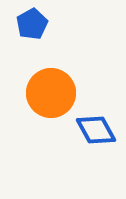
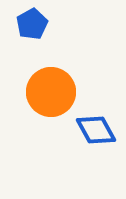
orange circle: moved 1 px up
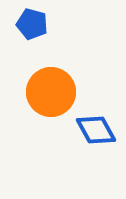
blue pentagon: rotated 28 degrees counterclockwise
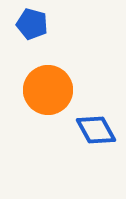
orange circle: moved 3 px left, 2 px up
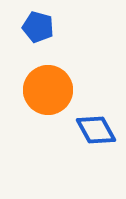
blue pentagon: moved 6 px right, 3 px down
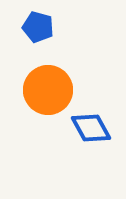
blue diamond: moved 5 px left, 2 px up
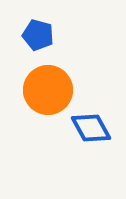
blue pentagon: moved 8 px down
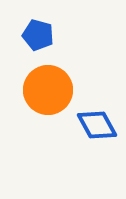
blue diamond: moved 6 px right, 3 px up
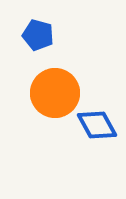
orange circle: moved 7 px right, 3 px down
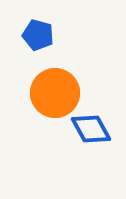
blue diamond: moved 6 px left, 4 px down
